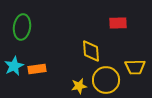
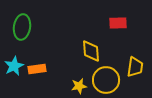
yellow trapezoid: rotated 80 degrees counterclockwise
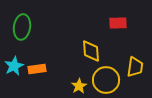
yellow star: rotated 21 degrees counterclockwise
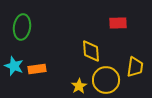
cyan star: rotated 24 degrees counterclockwise
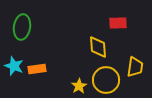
yellow diamond: moved 7 px right, 4 px up
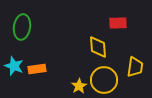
yellow circle: moved 2 px left
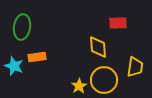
orange rectangle: moved 12 px up
